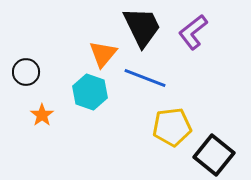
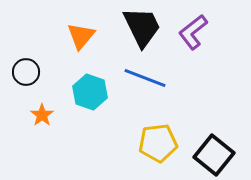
orange triangle: moved 22 px left, 18 px up
yellow pentagon: moved 14 px left, 16 px down
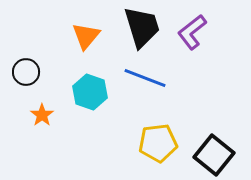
black trapezoid: rotated 9 degrees clockwise
purple L-shape: moved 1 px left
orange triangle: moved 5 px right
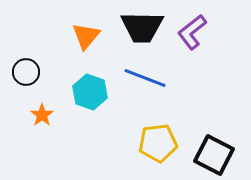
black trapezoid: rotated 108 degrees clockwise
black square: rotated 12 degrees counterclockwise
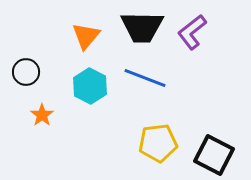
cyan hexagon: moved 6 px up; rotated 8 degrees clockwise
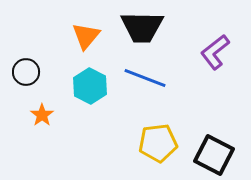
purple L-shape: moved 23 px right, 20 px down
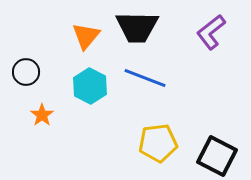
black trapezoid: moved 5 px left
purple L-shape: moved 4 px left, 20 px up
black square: moved 3 px right, 1 px down
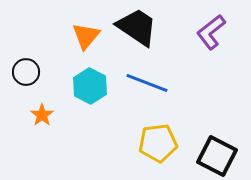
black trapezoid: rotated 147 degrees counterclockwise
blue line: moved 2 px right, 5 px down
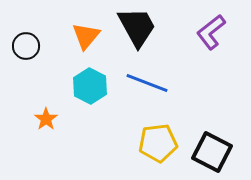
black trapezoid: rotated 27 degrees clockwise
black circle: moved 26 px up
orange star: moved 4 px right, 4 px down
black square: moved 5 px left, 4 px up
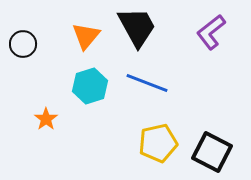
black circle: moved 3 px left, 2 px up
cyan hexagon: rotated 16 degrees clockwise
yellow pentagon: rotated 6 degrees counterclockwise
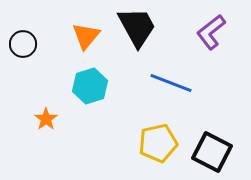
blue line: moved 24 px right
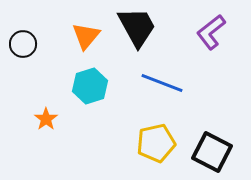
blue line: moved 9 px left
yellow pentagon: moved 2 px left
